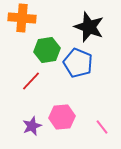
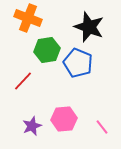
orange cross: moved 6 px right; rotated 16 degrees clockwise
red line: moved 8 px left
pink hexagon: moved 2 px right, 2 px down
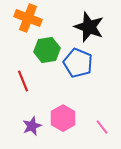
red line: rotated 65 degrees counterclockwise
pink hexagon: moved 1 px left, 1 px up; rotated 25 degrees counterclockwise
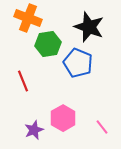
green hexagon: moved 1 px right, 6 px up
purple star: moved 2 px right, 4 px down
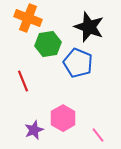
pink line: moved 4 px left, 8 px down
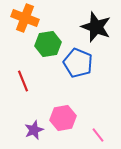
orange cross: moved 3 px left
black star: moved 7 px right
pink hexagon: rotated 20 degrees clockwise
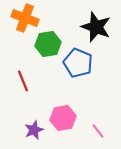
pink line: moved 4 px up
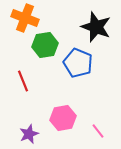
green hexagon: moved 3 px left, 1 px down
purple star: moved 5 px left, 4 px down
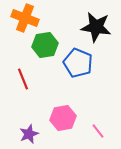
black star: rotated 12 degrees counterclockwise
red line: moved 2 px up
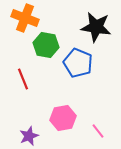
green hexagon: moved 1 px right; rotated 20 degrees clockwise
purple star: moved 2 px down
